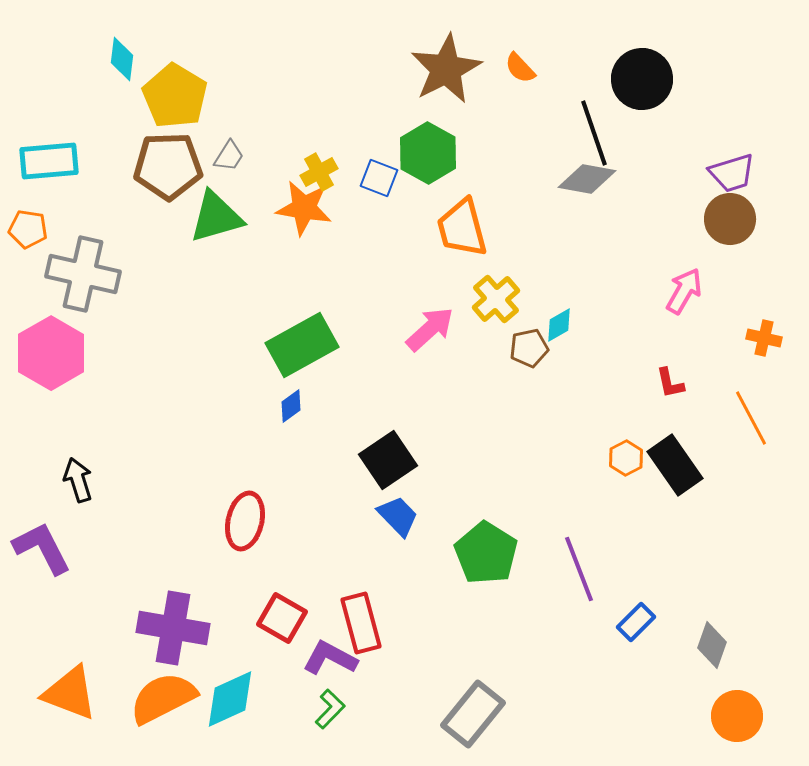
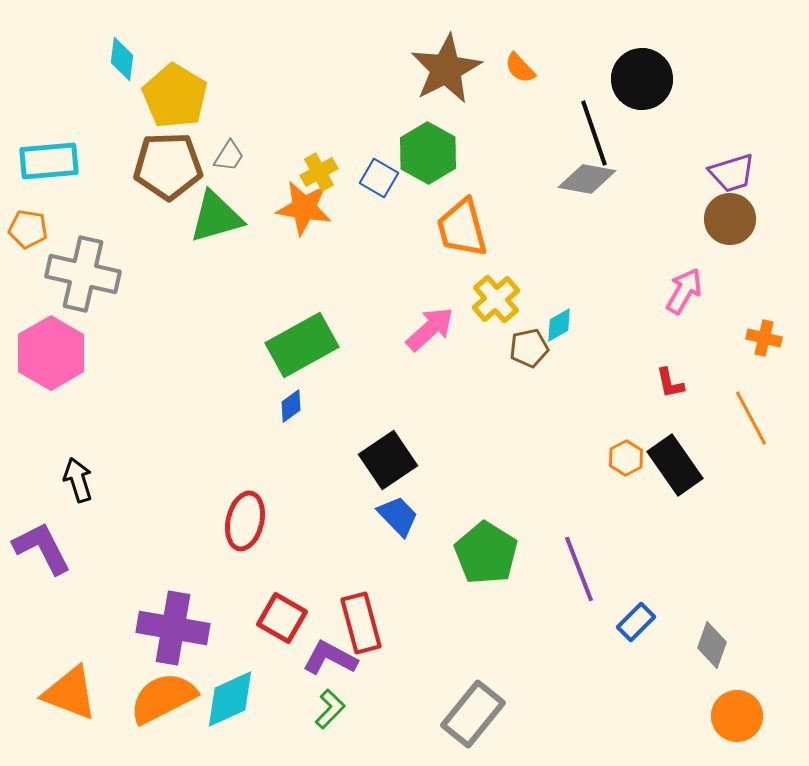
blue square at (379, 178): rotated 9 degrees clockwise
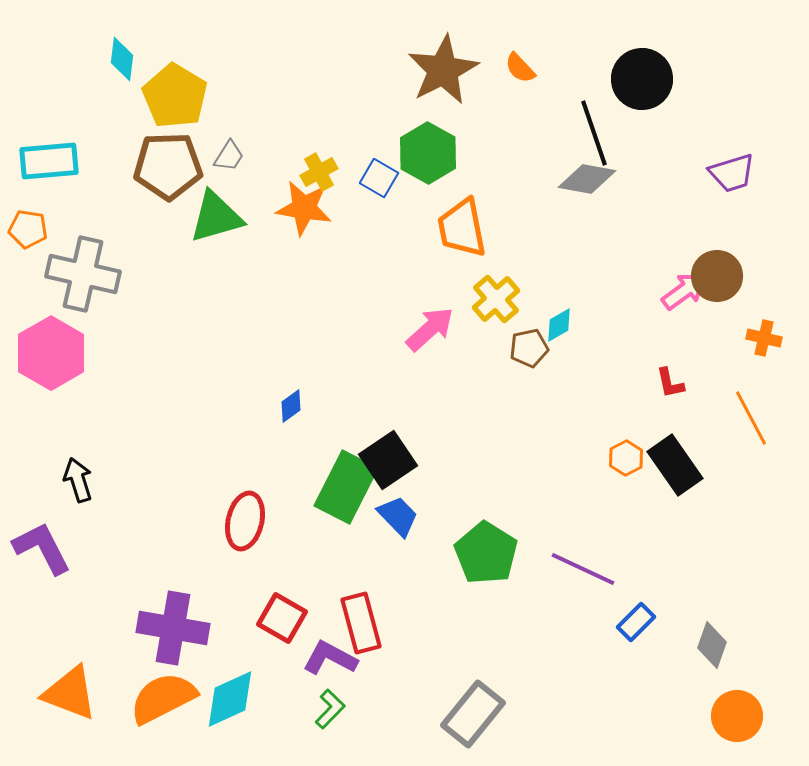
brown star at (446, 69): moved 3 px left, 1 px down
brown circle at (730, 219): moved 13 px left, 57 px down
orange trapezoid at (462, 228): rotated 4 degrees clockwise
pink arrow at (684, 291): rotated 24 degrees clockwise
green rectangle at (302, 345): moved 44 px right, 142 px down; rotated 34 degrees counterclockwise
purple line at (579, 569): moved 4 px right; rotated 44 degrees counterclockwise
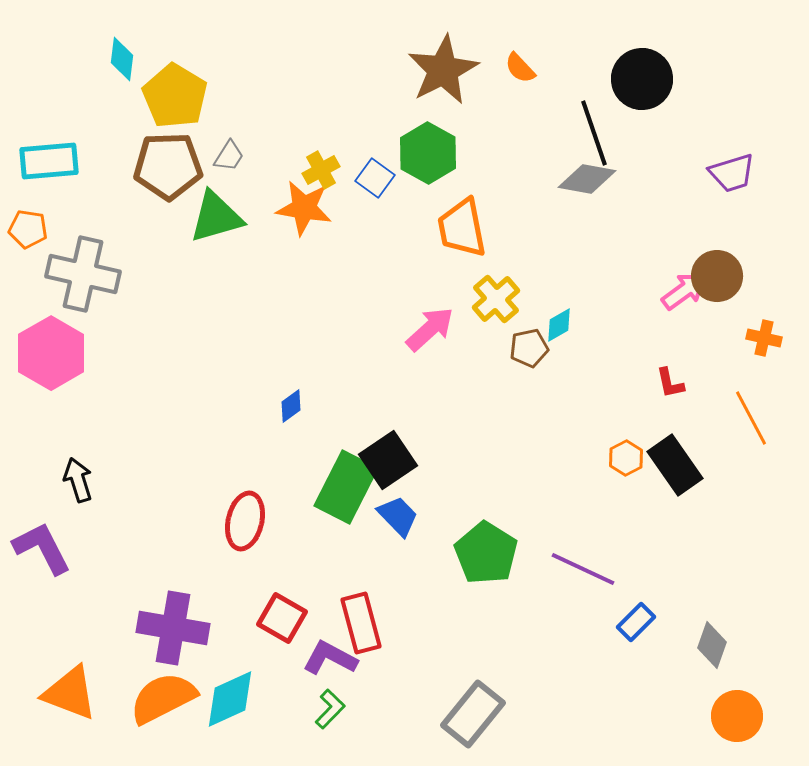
yellow cross at (319, 172): moved 2 px right, 2 px up
blue square at (379, 178): moved 4 px left; rotated 6 degrees clockwise
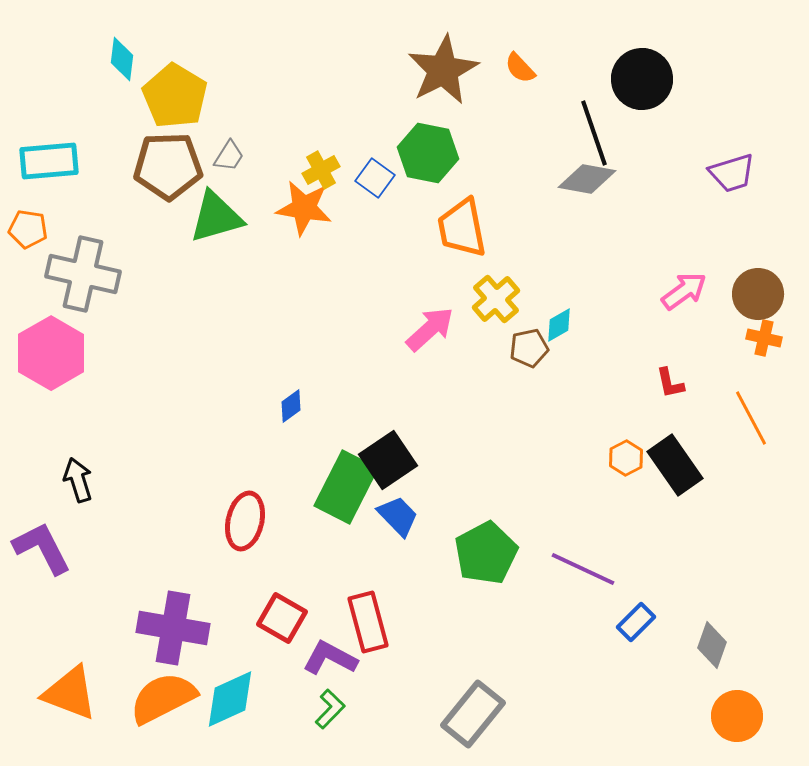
green hexagon at (428, 153): rotated 18 degrees counterclockwise
brown circle at (717, 276): moved 41 px right, 18 px down
green pentagon at (486, 553): rotated 12 degrees clockwise
red rectangle at (361, 623): moved 7 px right, 1 px up
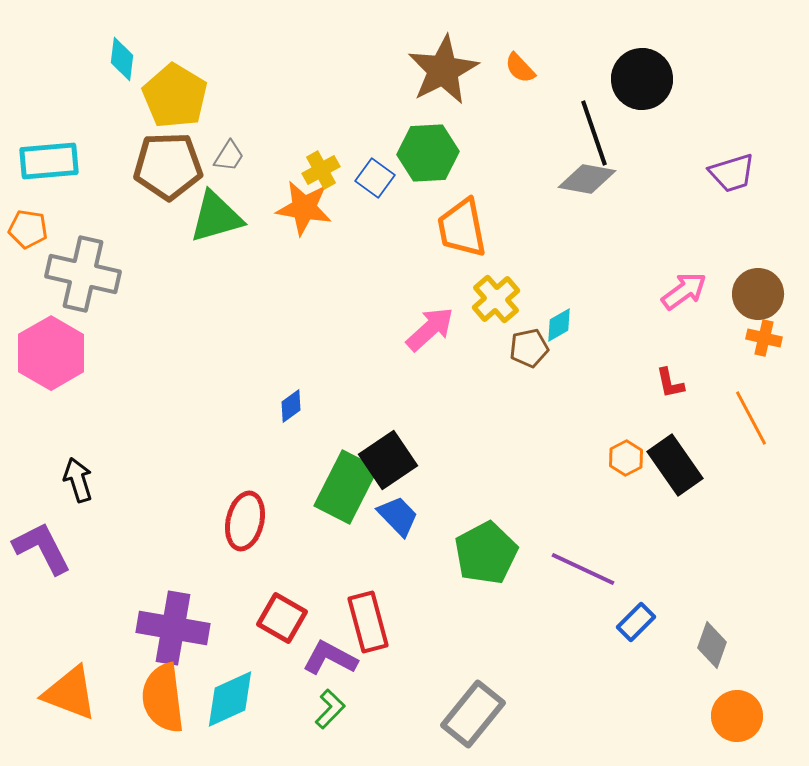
green hexagon at (428, 153): rotated 14 degrees counterclockwise
orange semicircle at (163, 698): rotated 70 degrees counterclockwise
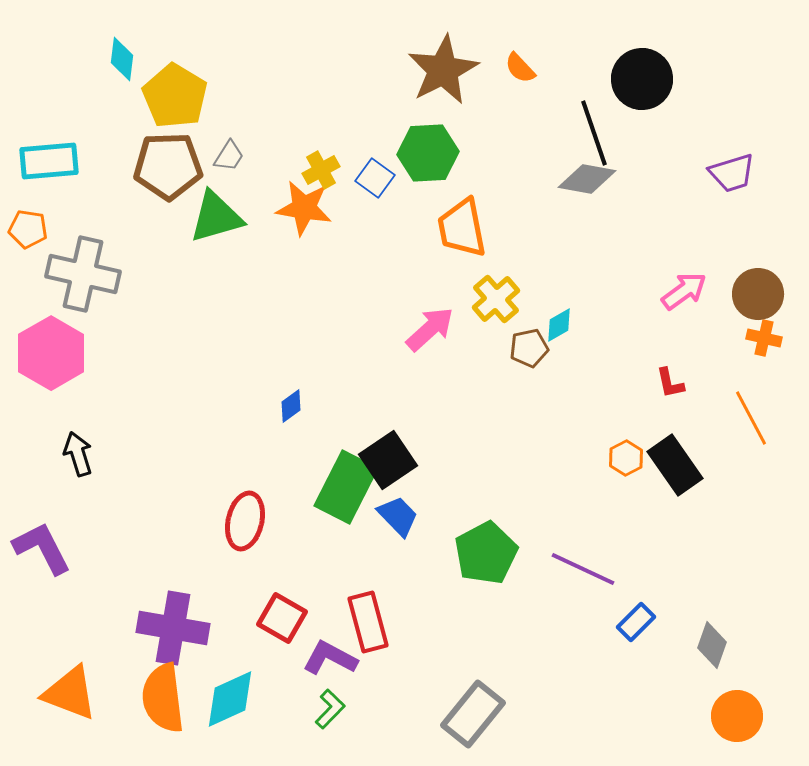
black arrow at (78, 480): moved 26 px up
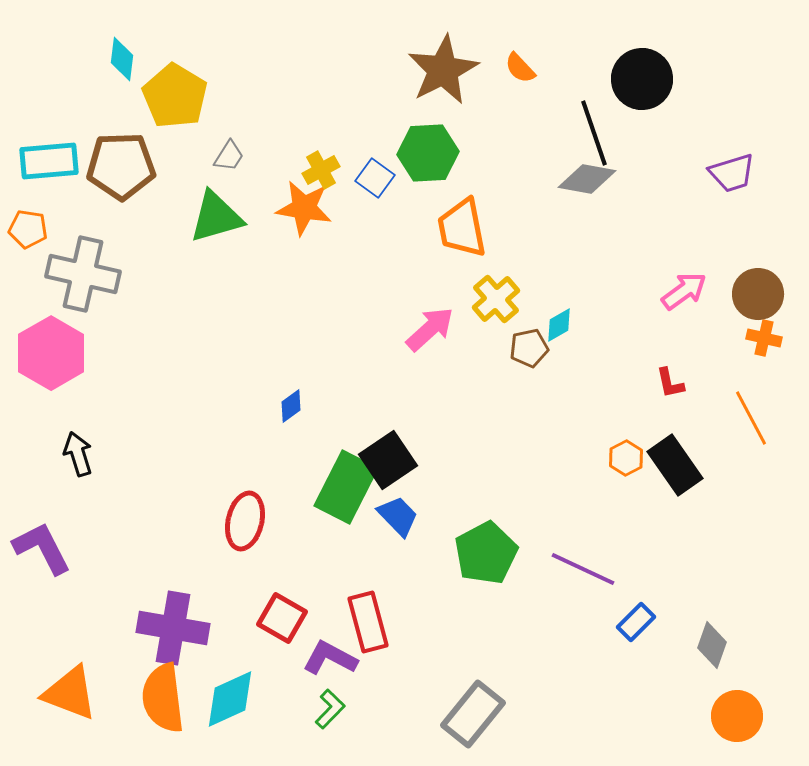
brown pentagon at (168, 166): moved 47 px left
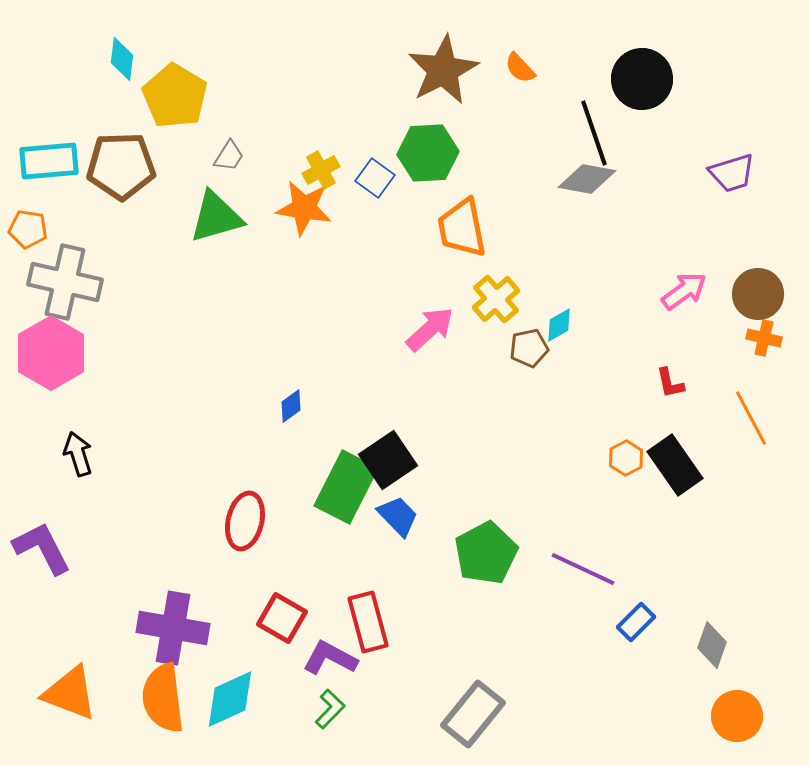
gray cross at (83, 274): moved 18 px left, 8 px down
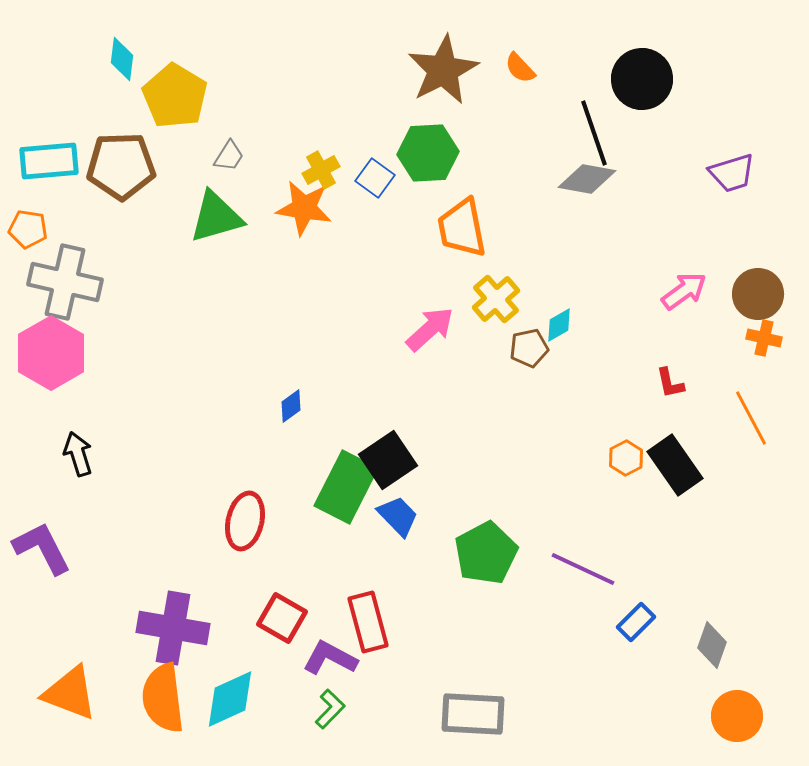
gray rectangle at (473, 714): rotated 54 degrees clockwise
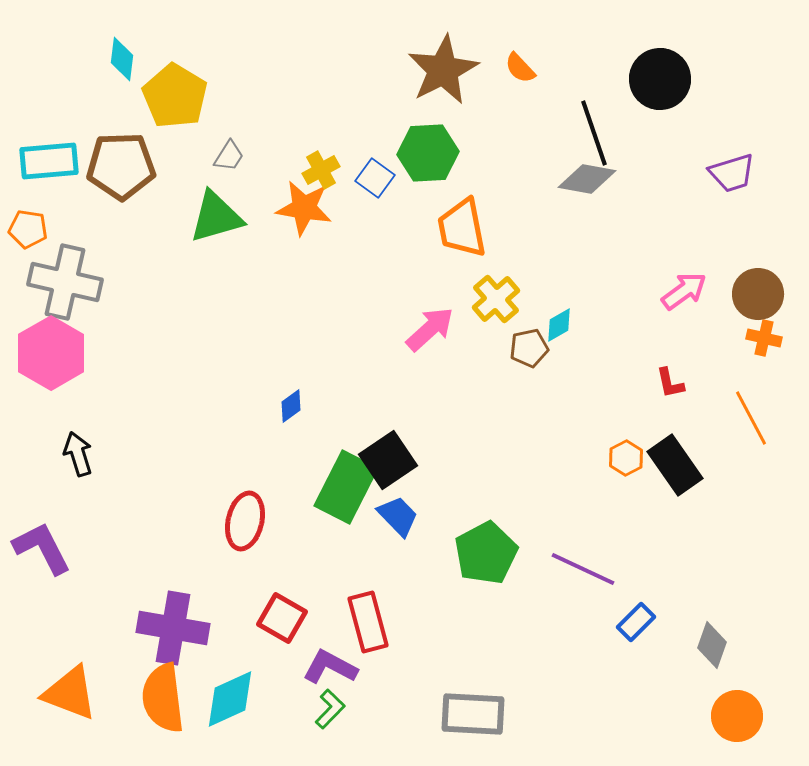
black circle at (642, 79): moved 18 px right
purple L-shape at (330, 658): moved 9 px down
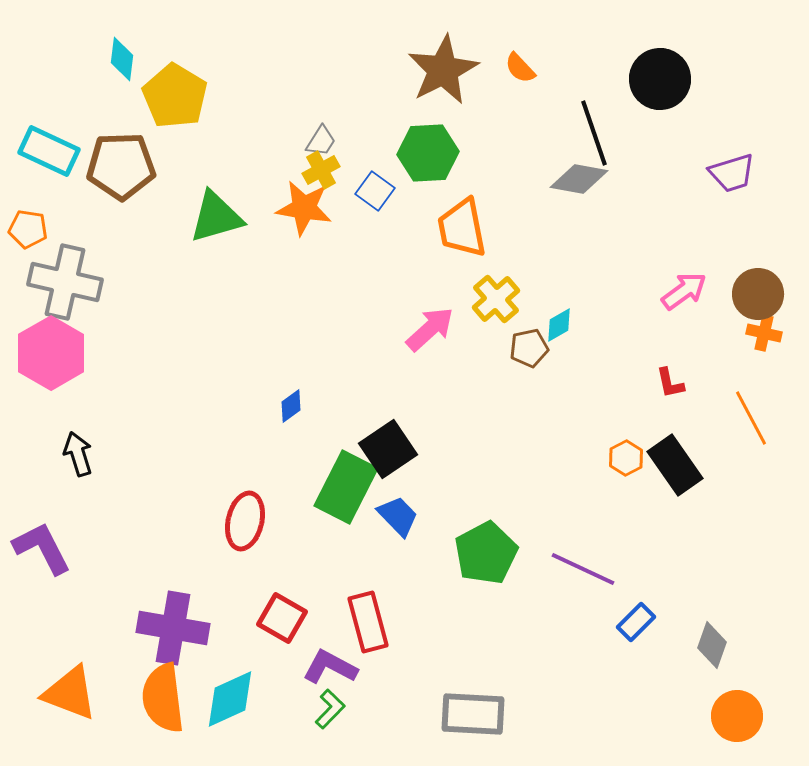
gray trapezoid at (229, 156): moved 92 px right, 15 px up
cyan rectangle at (49, 161): moved 10 px up; rotated 30 degrees clockwise
blue square at (375, 178): moved 13 px down
gray diamond at (587, 179): moved 8 px left
orange cross at (764, 338): moved 5 px up
black square at (388, 460): moved 11 px up
